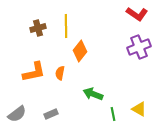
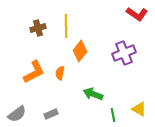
purple cross: moved 15 px left, 6 px down
orange L-shape: rotated 15 degrees counterclockwise
green line: moved 1 px down
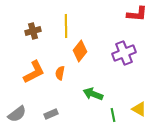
red L-shape: rotated 30 degrees counterclockwise
brown cross: moved 5 px left, 3 px down
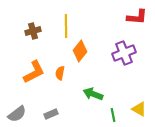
red L-shape: moved 3 px down
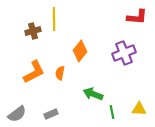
yellow line: moved 12 px left, 7 px up
yellow triangle: rotated 28 degrees counterclockwise
green line: moved 1 px left, 3 px up
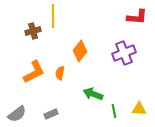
yellow line: moved 1 px left, 3 px up
green line: moved 2 px right, 1 px up
